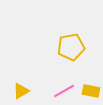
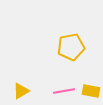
pink line: rotated 20 degrees clockwise
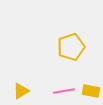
yellow pentagon: rotated 8 degrees counterclockwise
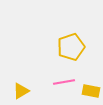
pink line: moved 9 px up
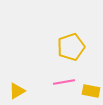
yellow triangle: moved 4 px left
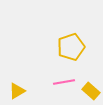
yellow rectangle: rotated 30 degrees clockwise
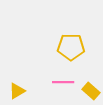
yellow pentagon: rotated 20 degrees clockwise
pink line: moved 1 px left; rotated 10 degrees clockwise
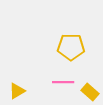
yellow rectangle: moved 1 px left, 1 px down
